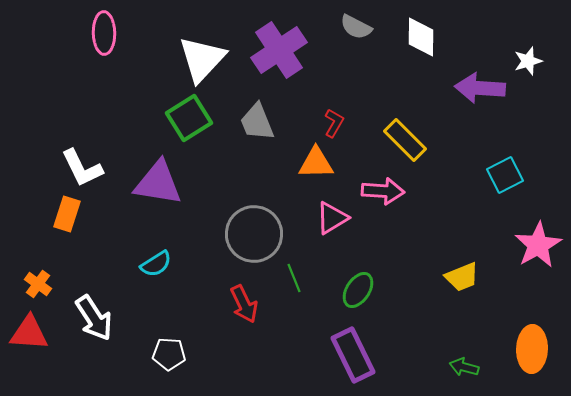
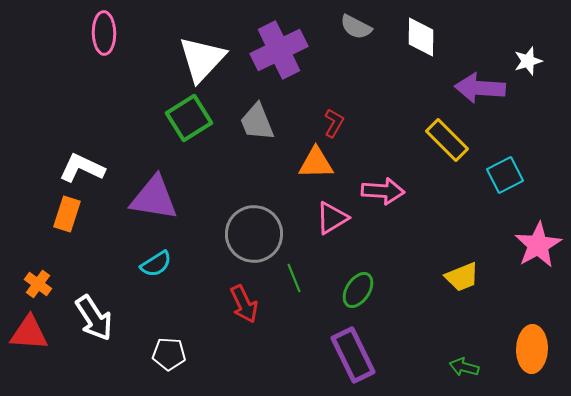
purple cross: rotated 8 degrees clockwise
yellow rectangle: moved 42 px right
white L-shape: rotated 141 degrees clockwise
purple triangle: moved 4 px left, 15 px down
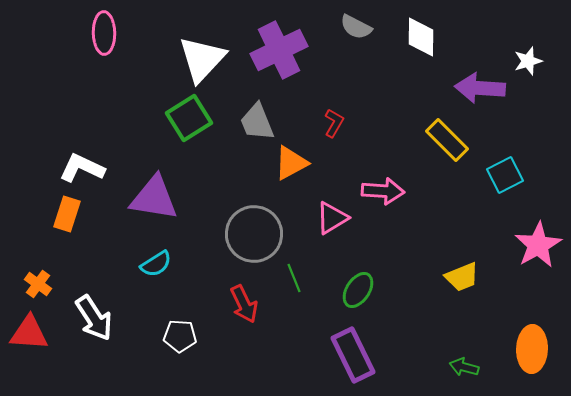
orange triangle: moved 25 px left; rotated 27 degrees counterclockwise
white pentagon: moved 11 px right, 18 px up
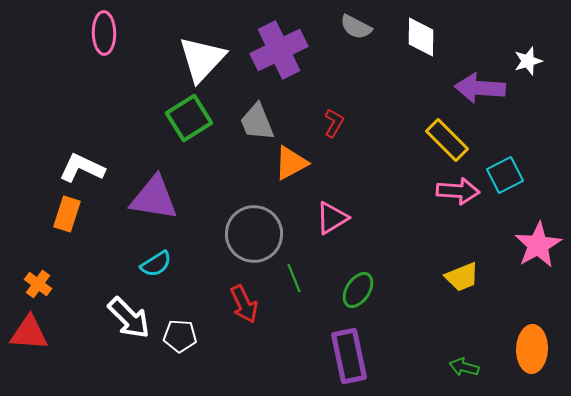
pink arrow: moved 75 px right
white arrow: moved 35 px right; rotated 12 degrees counterclockwise
purple rectangle: moved 4 px left, 1 px down; rotated 14 degrees clockwise
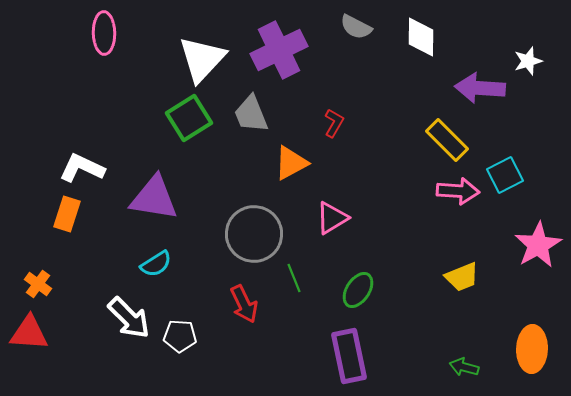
gray trapezoid: moved 6 px left, 8 px up
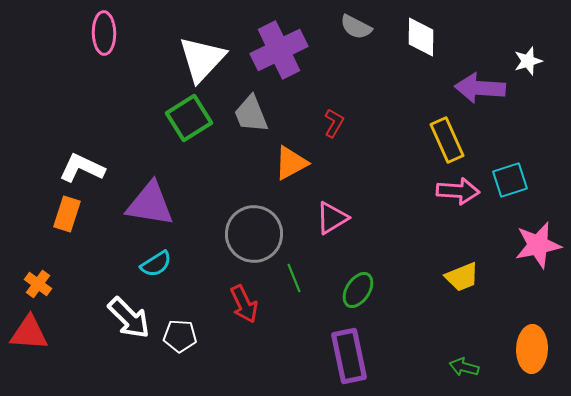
yellow rectangle: rotated 21 degrees clockwise
cyan square: moved 5 px right, 5 px down; rotated 9 degrees clockwise
purple triangle: moved 4 px left, 6 px down
pink star: rotated 18 degrees clockwise
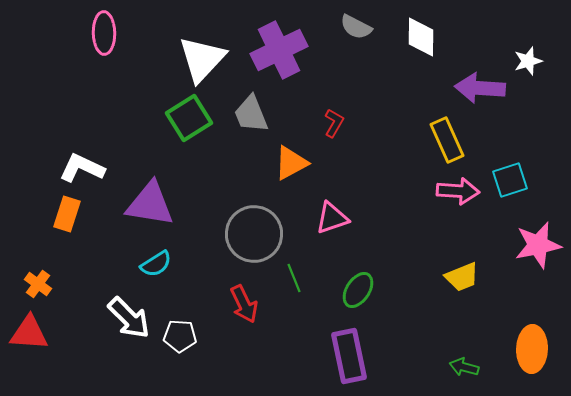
pink triangle: rotated 12 degrees clockwise
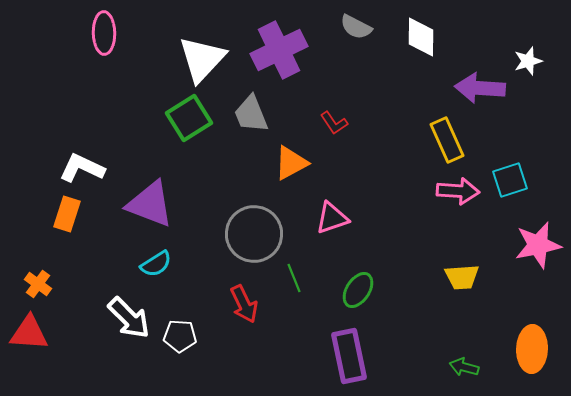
red L-shape: rotated 116 degrees clockwise
purple triangle: rotated 12 degrees clockwise
yellow trapezoid: rotated 18 degrees clockwise
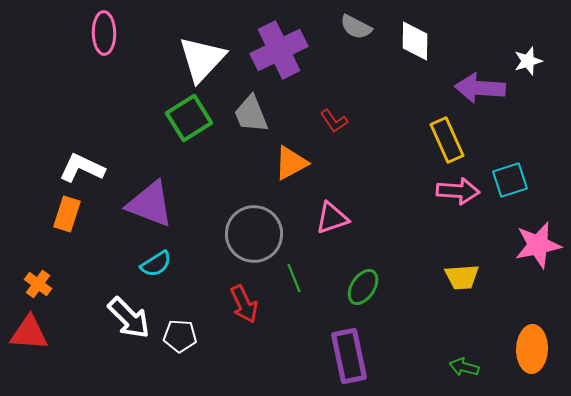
white diamond: moved 6 px left, 4 px down
red L-shape: moved 2 px up
green ellipse: moved 5 px right, 3 px up
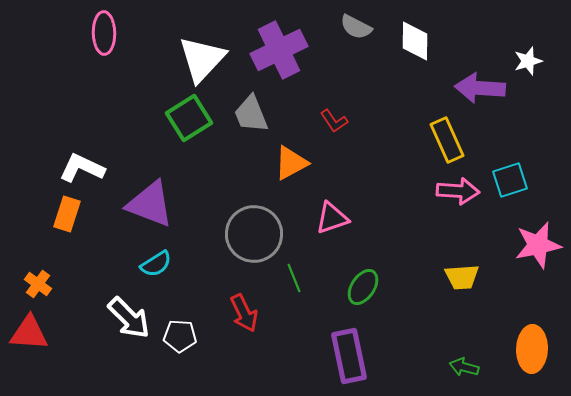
red arrow: moved 9 px down
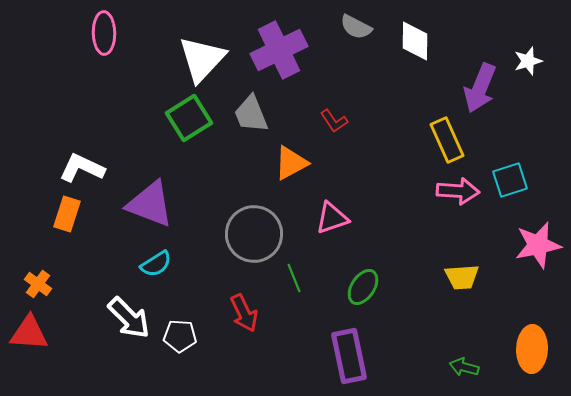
purple arrow: rotated 72 degrees counterclockwise
